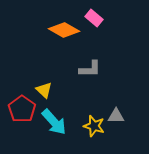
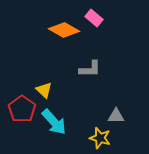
yellow star: moved 6 px right, 12 px down
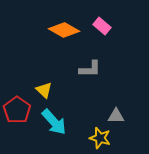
pink rectangle: moved 8 px right, 8 px down
red pentagon: moved 5 px left, 1 px down
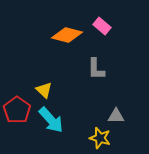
orange diamond: moved 3 px right, 5 px down; rotated 16 degrees counterclockwise
gray L-shape: moved 6 px right; rotated 90 degrees clockwise
cyan arrow: moved 3 px left, 2 px up
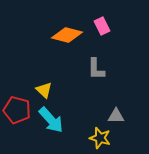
pink rectangle: rotated 24 degrees clockwise
red pentagon: rotated 20 degrees counterclockwise
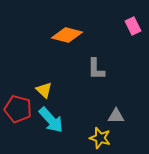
pink rectangle: moved 31 px right
red pentagon: moved 1 px right, 1 px up
